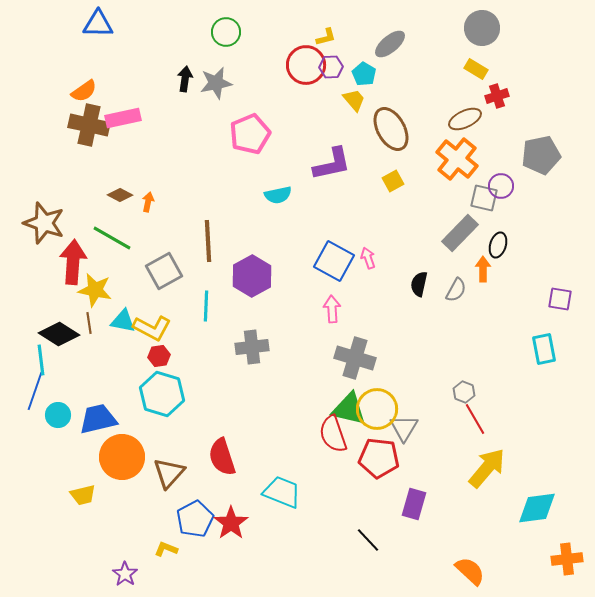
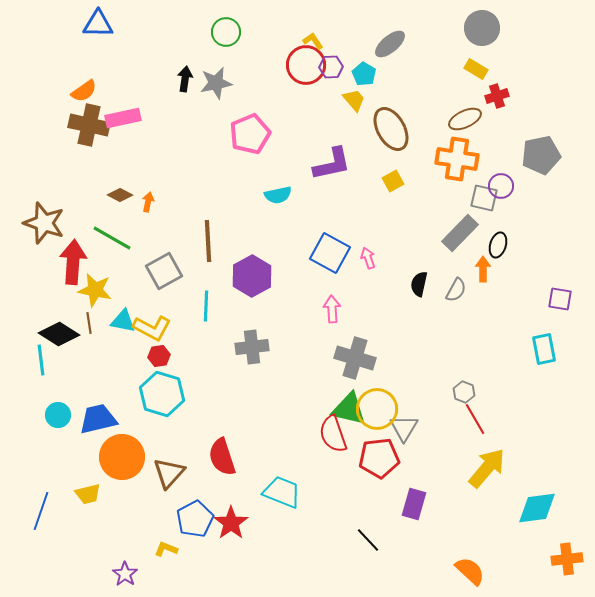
yellow L-shape at (326, 37): moved 13 px left, 4 px down; rotated 110 degrees counterclockwise
orange cross at (457, 159): rotated 30 degrees counterclockwise
blue square at (334, 261): moved 4 px left, 8 px up
blue line at (35, 391): moved 6 px right, 120 px down
red pentagon at (379, 458): rotated 12 degrees counterclockwise
yellow trapezoid at (83, 495): moved 5 px right, 1 px up
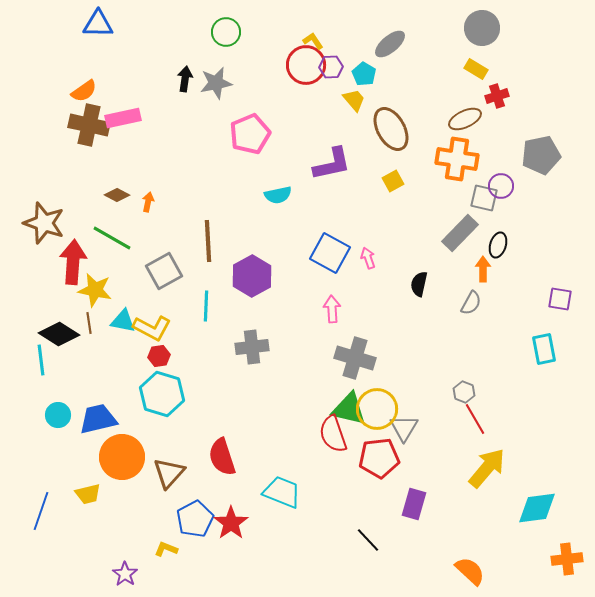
brown diamond at (120, 195): moved 3 px left
gray semicircle at (456, 290): moved 15 px right, 13 px down
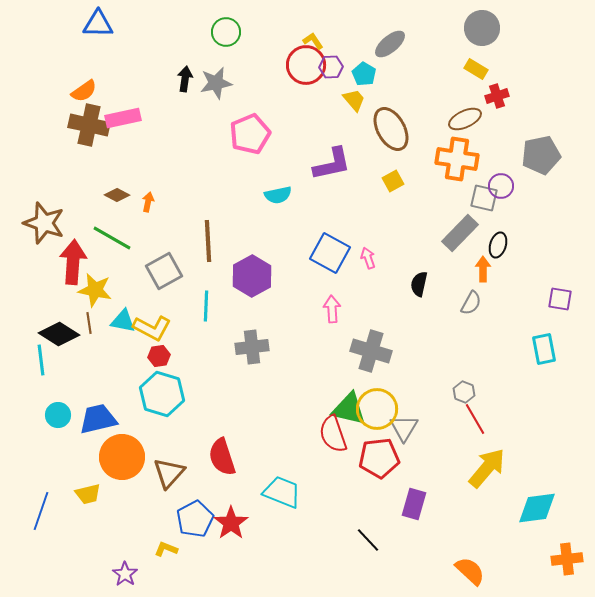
gray cross at (355, 358): moved 16 px right, 7 px up
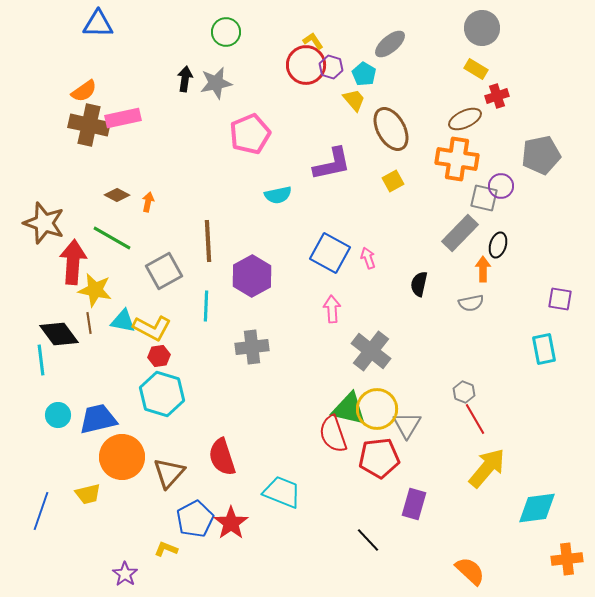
purple hexagon at (331, 67): rotated 20 degrees clockwise
gray semicircle at (471, 303): rotated 50 degrees clockwise
black diamond at (59, 334): rotated 21 degrees clockwise
gray cross at (371, 351): rotated 21 degrees clockwise
gray triangle at (404, 428): moved 3 px right, 3 px up
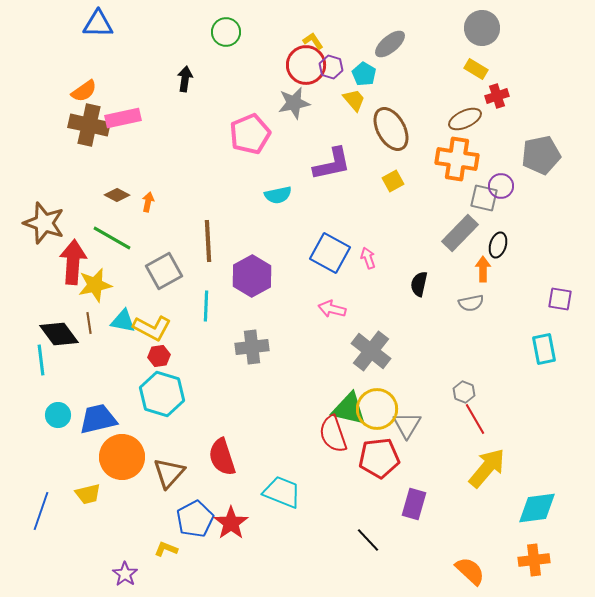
gray star at (216, 83): moved 78 px right, 20 px down
yellow star at (95, 290): moved 5 px up; rotated 24 degrees counterclockwise
pink arrow at (332, 309): rotated 72 degrees counterclockwise
orange cross at (567, 559): moved 33 px left, 1 px down
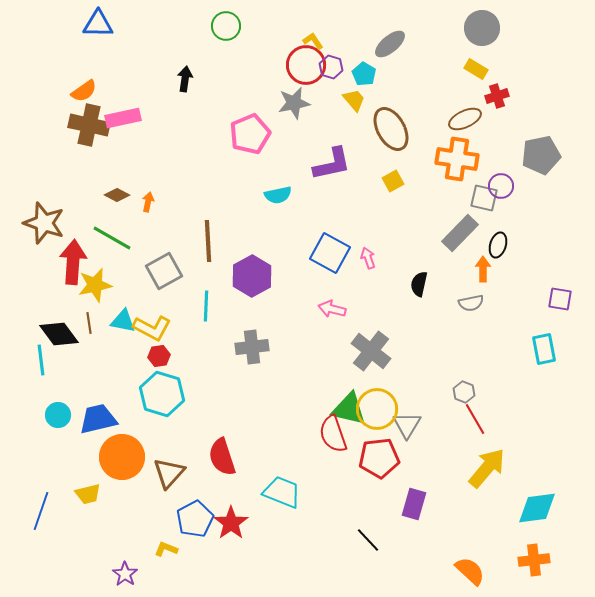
green circle at (226, 32): moved 6 px up
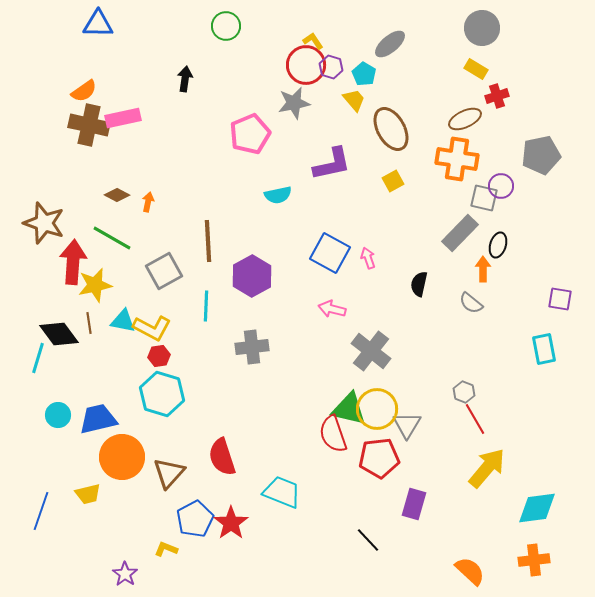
gray semicircle at (471, 303): rotated 50 degrees clockwise
cyan line at (41, 360): moved 3 px left, 2 px up; rotated 24 degrees clockwise
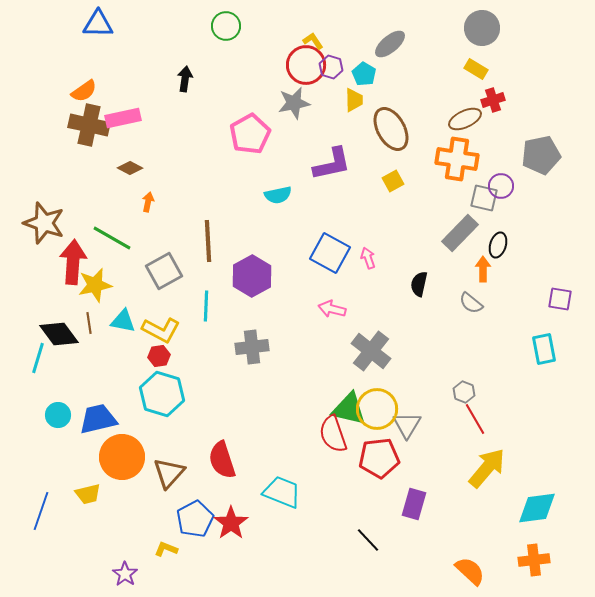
red cross at (497, 96): moved 4 px left, 4 px down
yellow trapezoid at (354, 100): rotated 40 degrees clockwise
pink pentagon at (250, 134): rotated 6 degrees counterclockwise
brown diamond at (117, 195): moved 13 px right, 27 px up
yellow L-shape at (152, 328): moved 9 px right, 2 px down
red semicircle at (222, 457): moved 3 px down
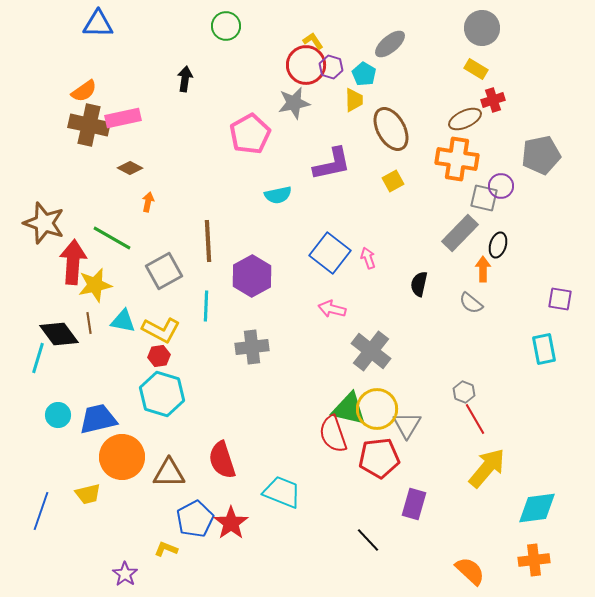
blue square at (330, 253): rotated 9 degrees clockwise
brown triangle at (169, 473): rotated 48 degrees clockwise
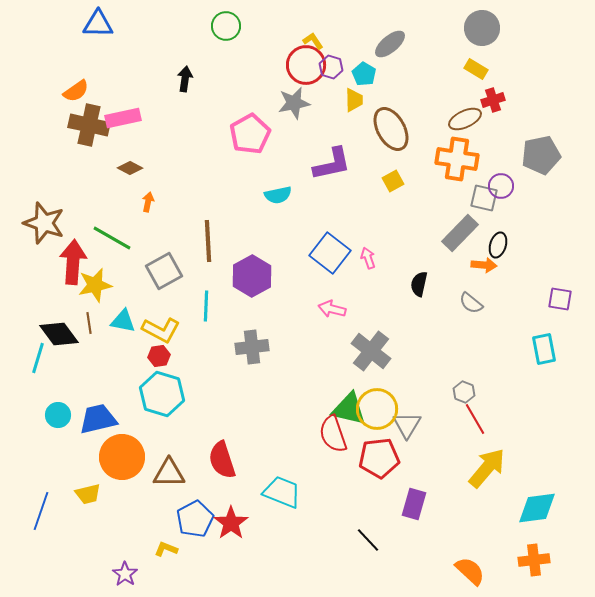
orange semicircle at (84, 91): moved 8 px left
orange arrow at (483, 269): moved 1 px right, 4 px up; rotated 95 degrees clockwise
